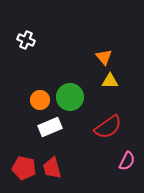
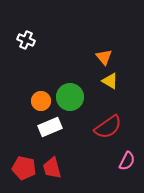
yellow triangle: rotated 30 degrees clockwise
orange circle: moved 1 px right, 1 px down
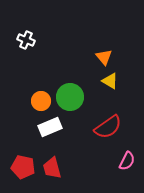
red pentagon: moved 1 px left, 1 px up
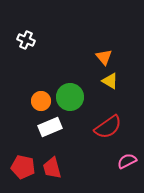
pink semicircle: rotated 144 degrees counterclockwise
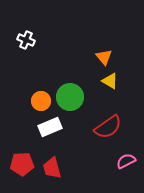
pink semicircle: moved 1 px left
red pentagon: moved 1 px left, 3 px up; rotated 15 degrees counterclockwise
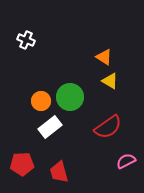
orange triangle: rotated 18 degrees counterclockwise
white rectangle: rotated 15 degrees counterclockwise
red trapezoid: moved 7 px right, 4 px down
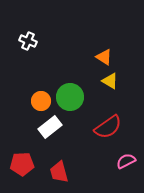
white cross: moved 2 px right, 1 px down
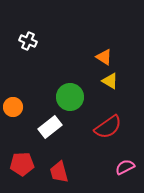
orange circle: moved 28 px left, 6 px down
pink semicircle: moved 1 px left, 6 px down
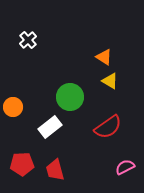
white cross: moved 1 px up; rotated 24 degrees clockwise
red trapezoid: moved 4 px left, 2 px up
